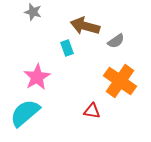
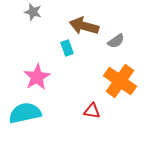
brown arrow: moved 1 px left
cyan semicircle: rotated 28 degrees clockwise
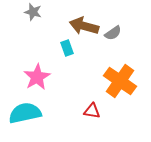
gray semicircle: moved 3 px left, 8 px up
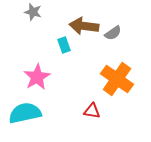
brown arrow: rotated 8 degrees counterclockwise
cyan rectangle: moved 3 px left, 3 px up
orange cross: moved 3 px left, 2 px up
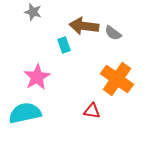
gray semicircle: rotated 72 degrees clockwise
